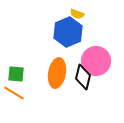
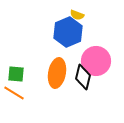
yellow semicircle: moved 1 px down
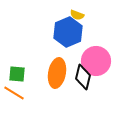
green square: moved 1 px right
